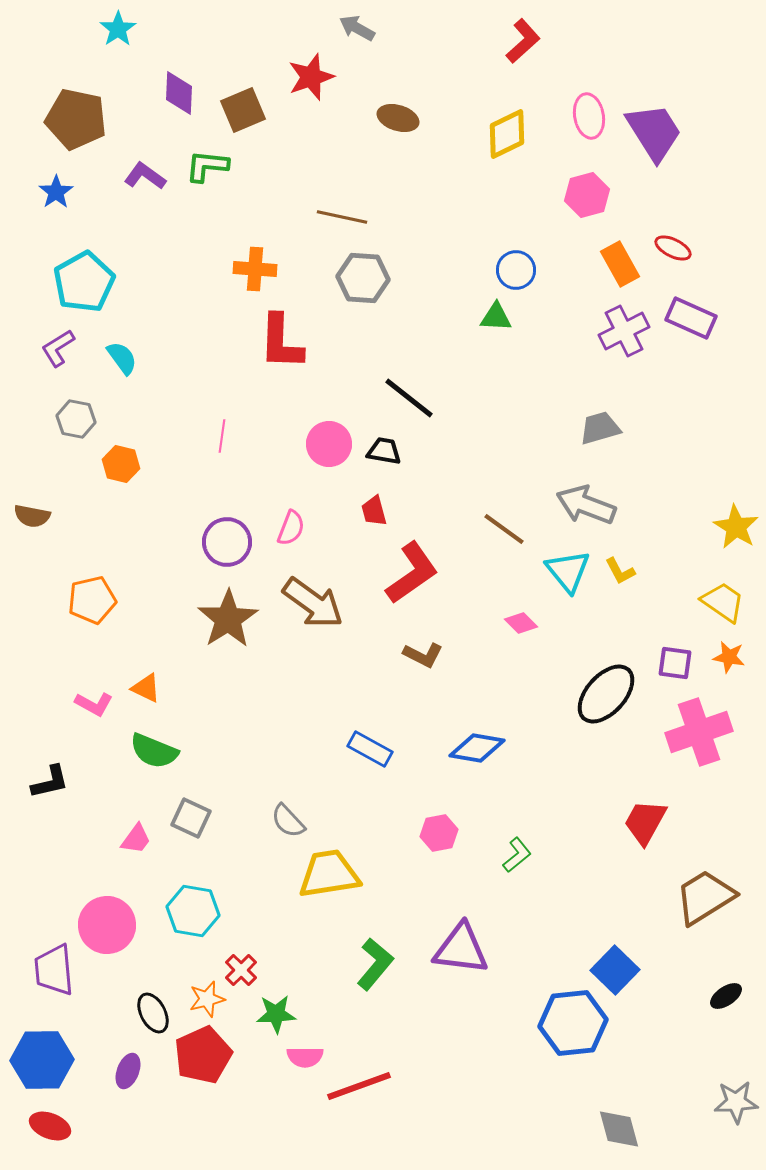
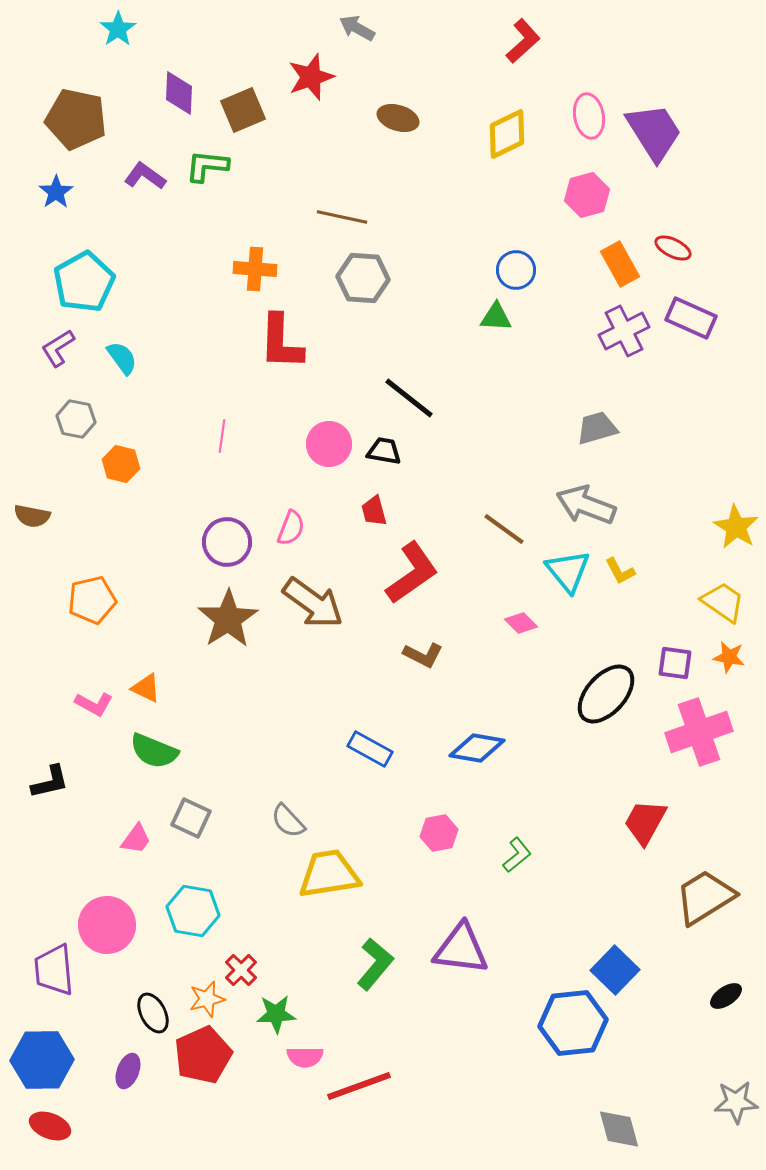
gray trapezoid at (600, 428): moved 3 px left
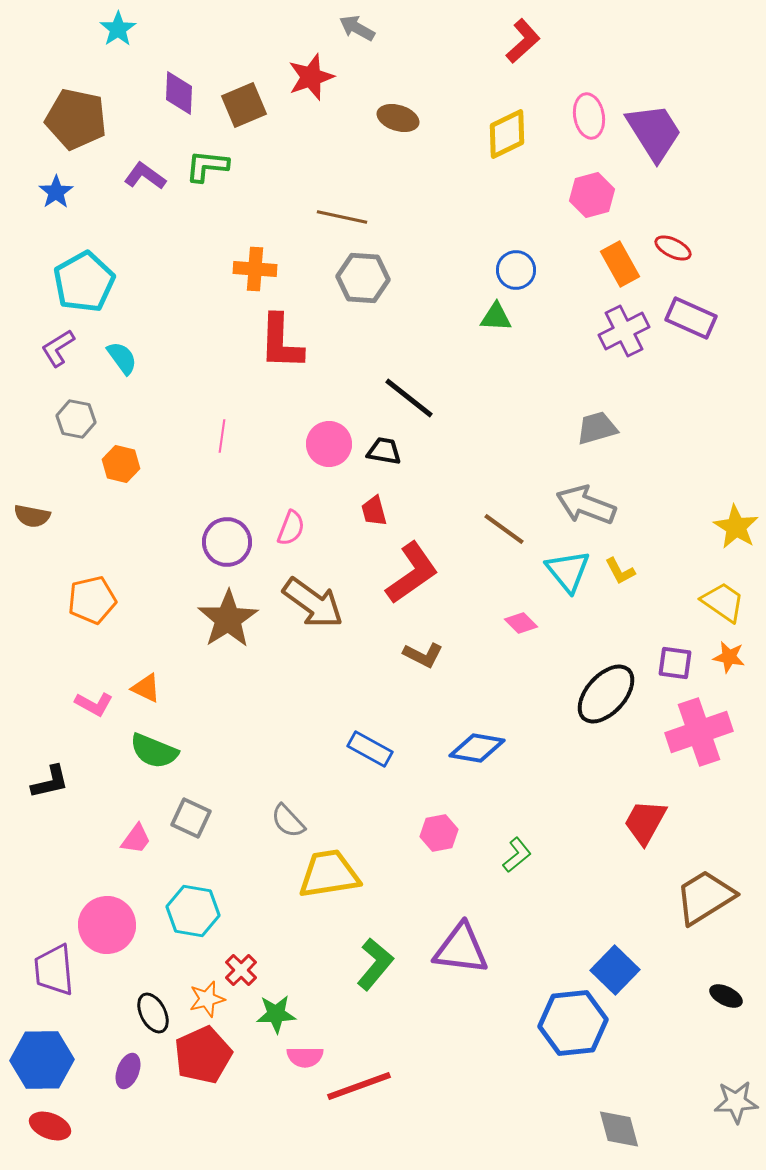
brown square at (243, 110): moved 1 px right, 5 px up
pink hexagon at (587, 195): moved 5 px right
black ellipse at (726, 996): rotated 60 degrees clockwise
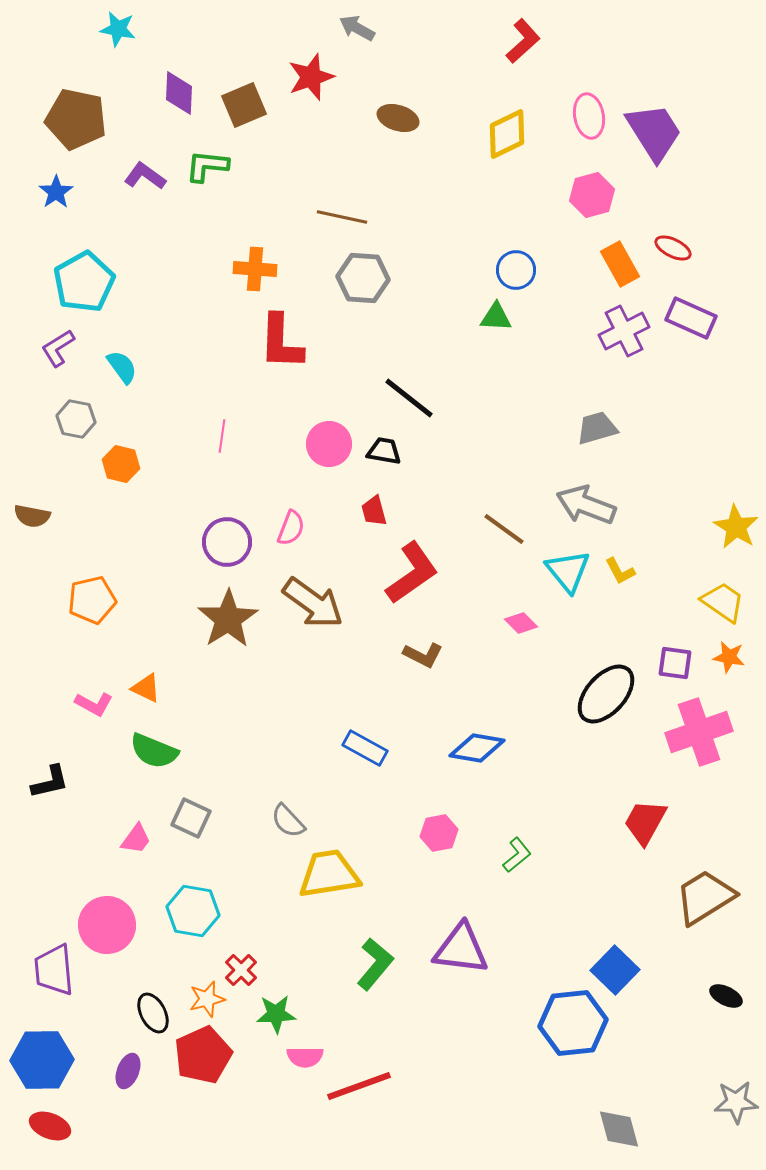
cyan star at (118, 29): rotated 27 degrees counterclockwise
cyan semicircle at (122, 358): moved 9 px down
blue rectangle at (370, 749): moved 5 px left, 1 px up
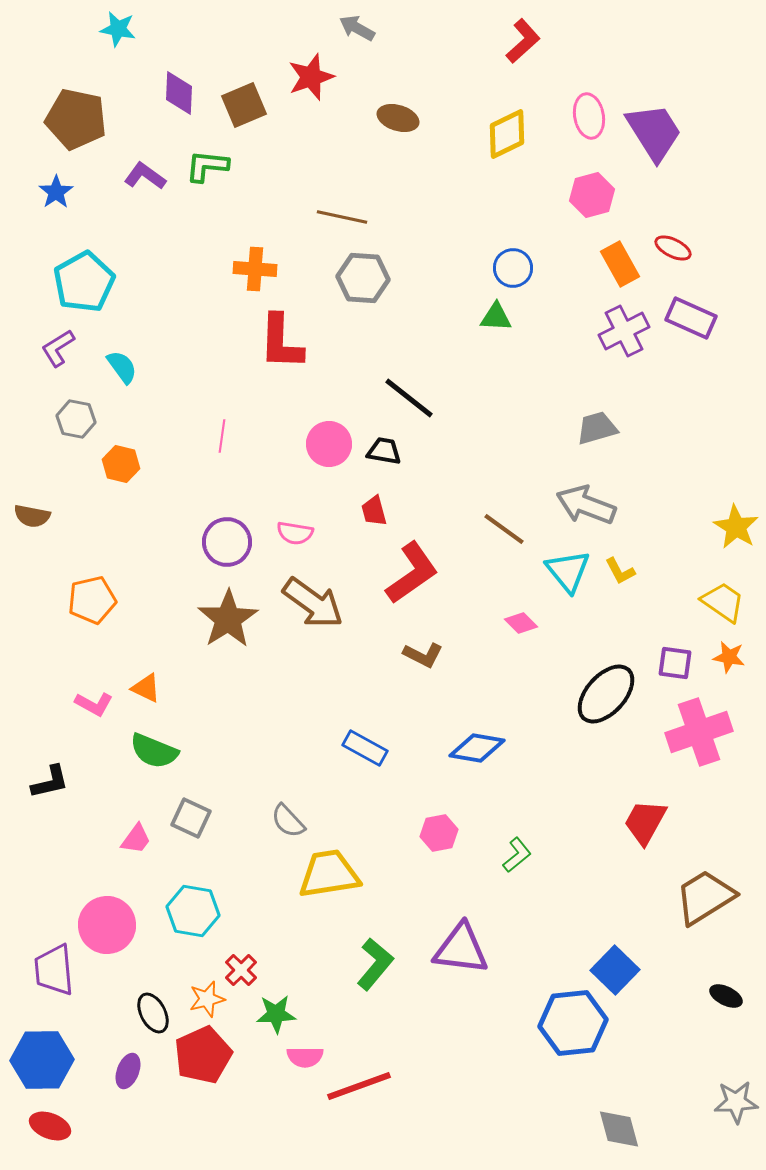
blue circle at (516, 270): moved 3 px left, 2 px up
pink semicircle at (291, 528): moved 4 px right, 5 px down; rotated 78 degrees clockwise
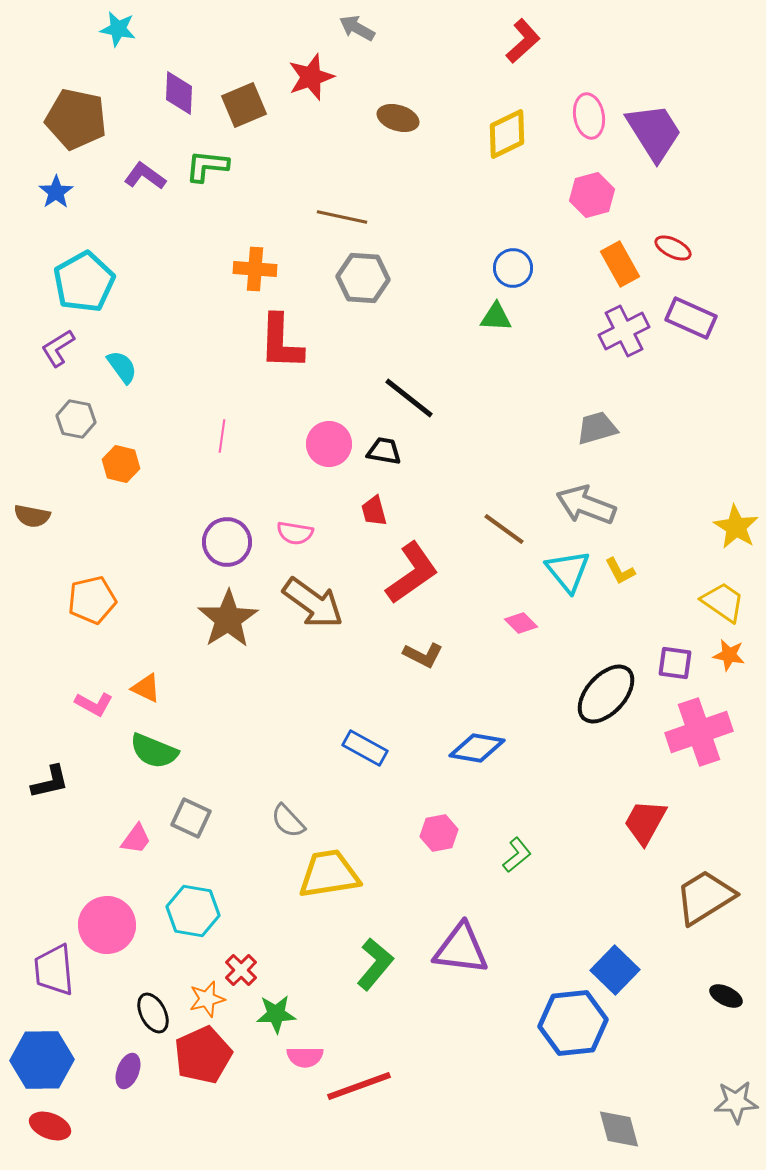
orange star at (729, 657): moved 2 px up
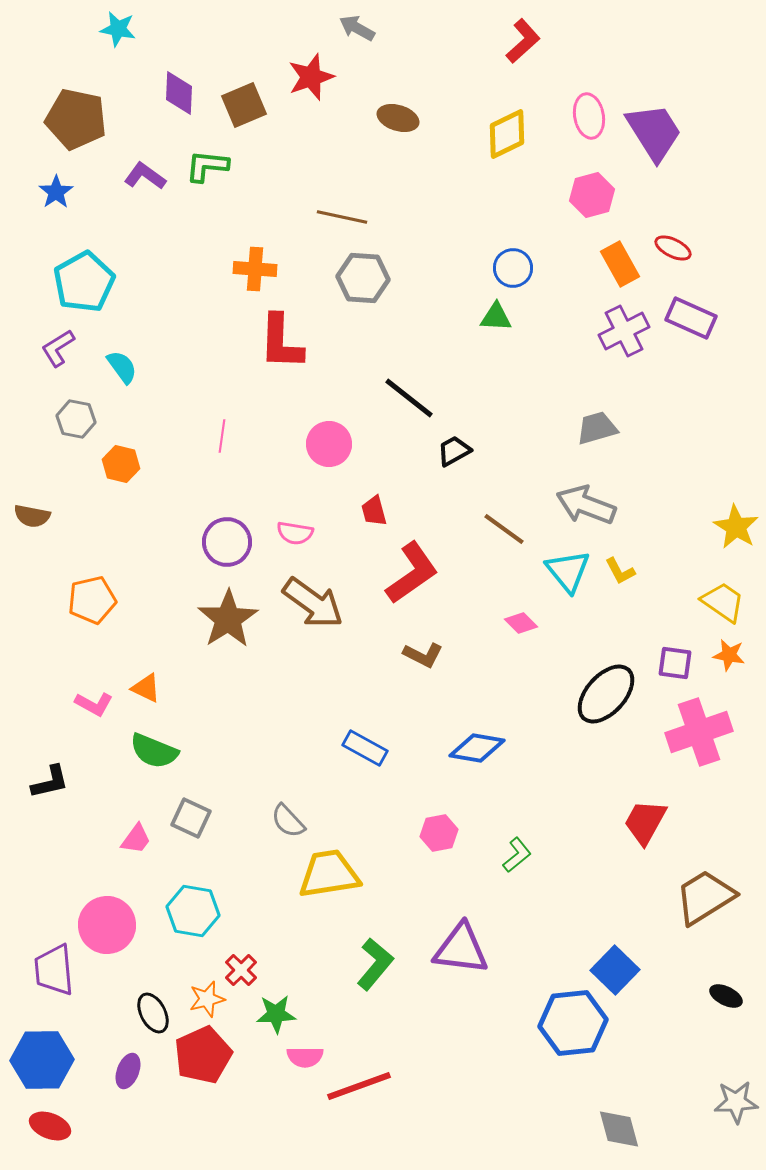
black trapezoid at (384, 451): moved 70 px right; rotated 39 degrees counterclockwise
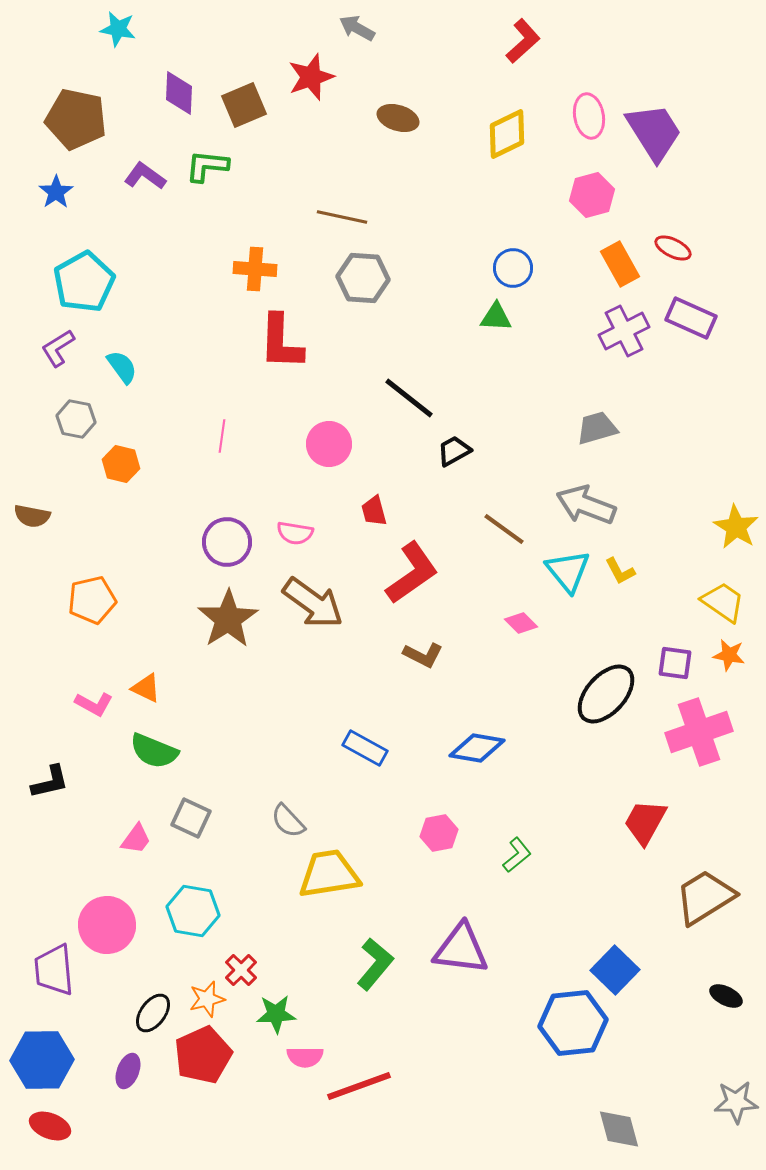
black ellipse at (153, 1013): rotated 63 degrees clockwise
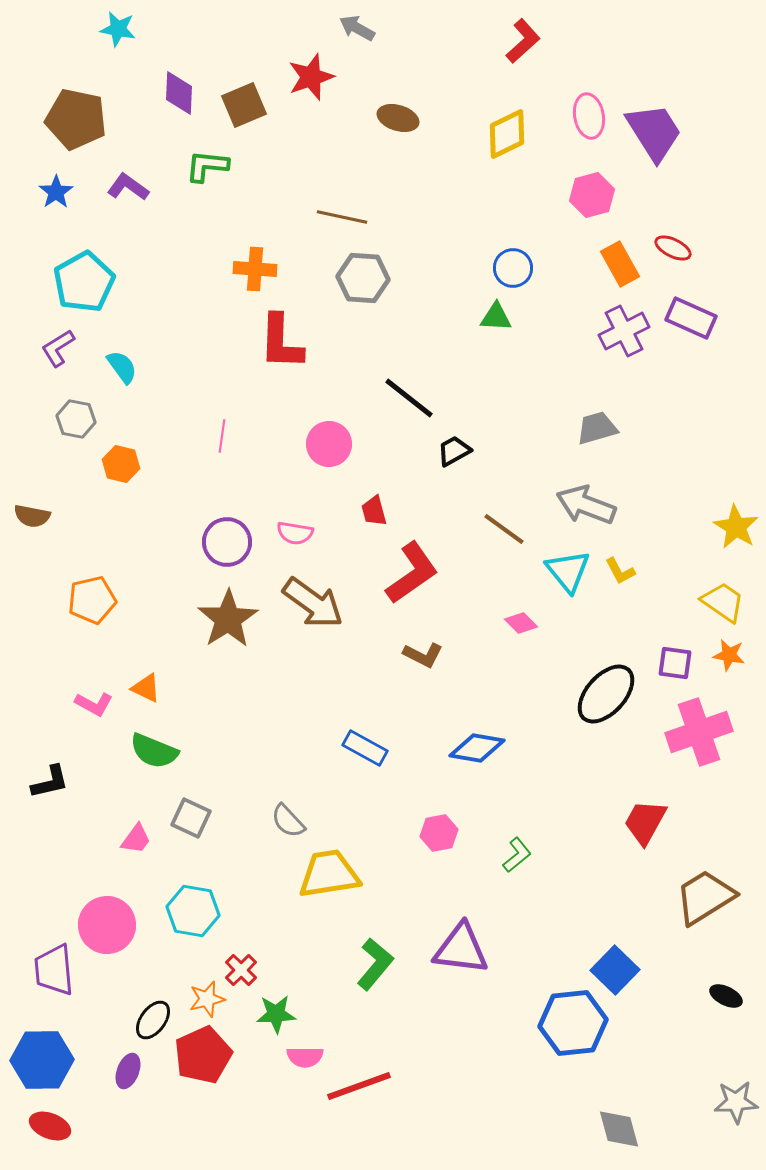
purple L-shape at (145, 176): moved 17 px left, 11 px down
black ellipse at (153, 1013): moved 7 px down
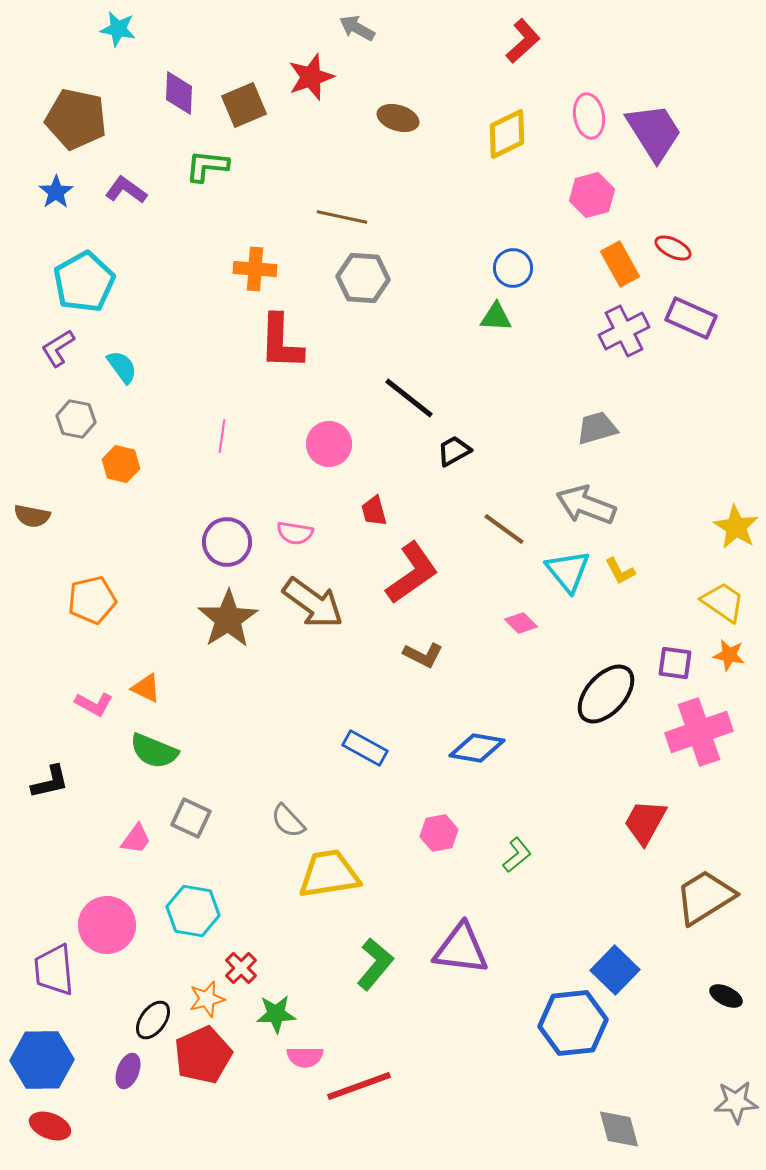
purple L-shape at (128, 187): moved 2 px left, 3 px down
red cross at (241, 970): moved 2 px up
